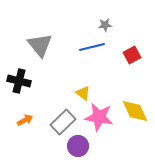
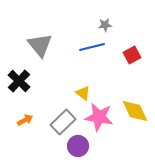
black cross: rotated 30 degrees clockwise
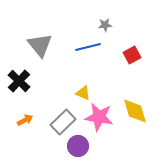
blue line: moved 4 px left
yellow triangle: rotated 14 degrees counterclockwise
yellow diamond: rotated 8 degrees clockwise
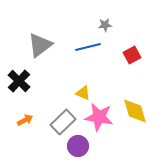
gray triangle: rotated 32 degrees clockwise
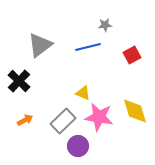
gray rectangle: moved 1 px up
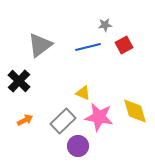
red square: moved 8 px left, 10 px up
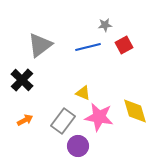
black cross: moved 3 px right, 1 px up
gray rectangle: rotated 10 degrees counterclockwise
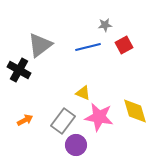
black cross: moved 3 px left, 10 px up; rotated 15 degrees counterclockwise
purple circle: moved 2 px left, 1 px up
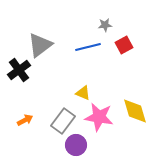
black cross: rotated 25 degrees clockwise
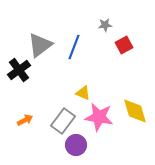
blue line: moved 14 px left; rotated 55 degrees counterclockwise
